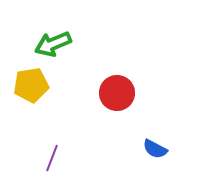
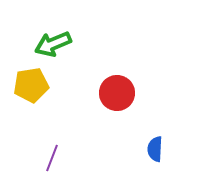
blue semicircle: rotated 65 degrees clockwise
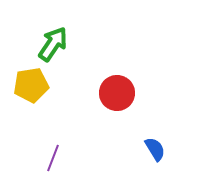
green arrow: rotated 147 degrees clockwise
blue semicircle: rotated 145 degrees clockwise
purple line: moved 1 px right
